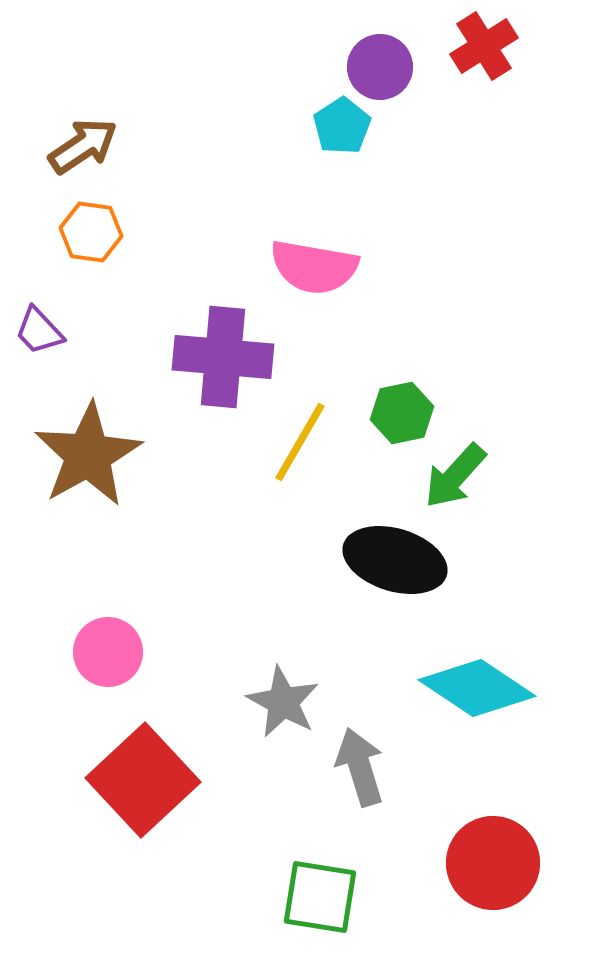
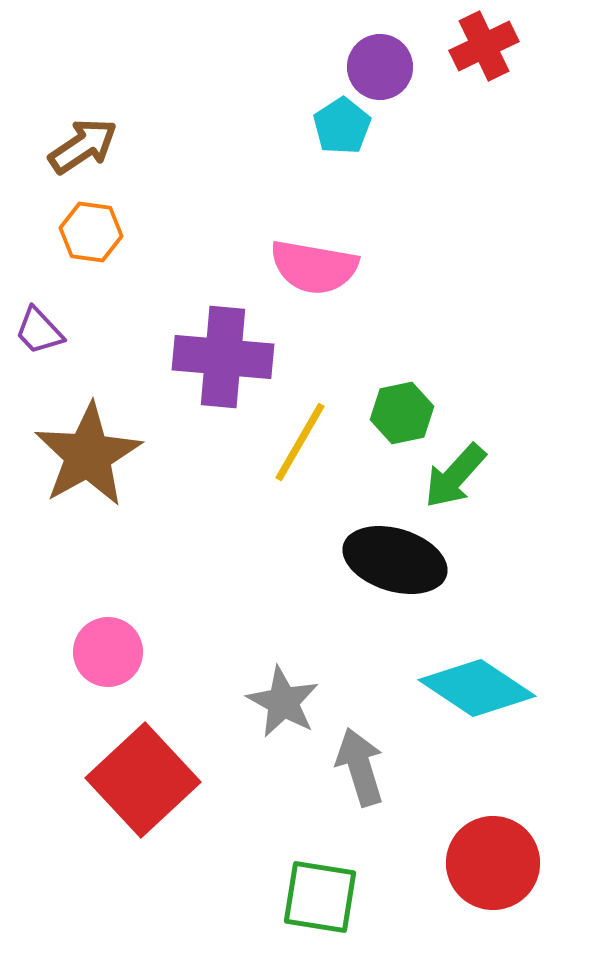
red cross: rotated 6 degrees clockwise
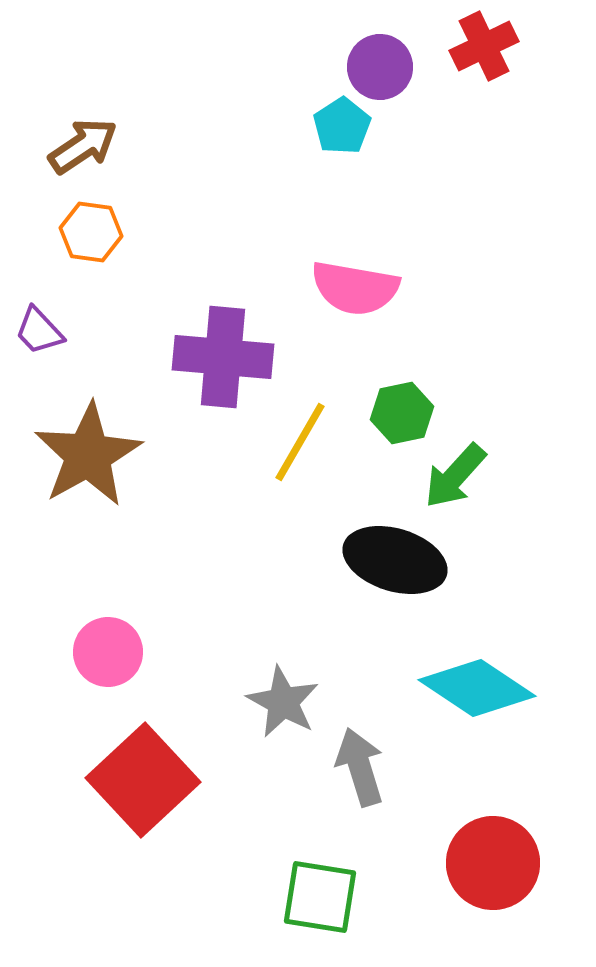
pink semicircle: moved 41 px right, 21 px down
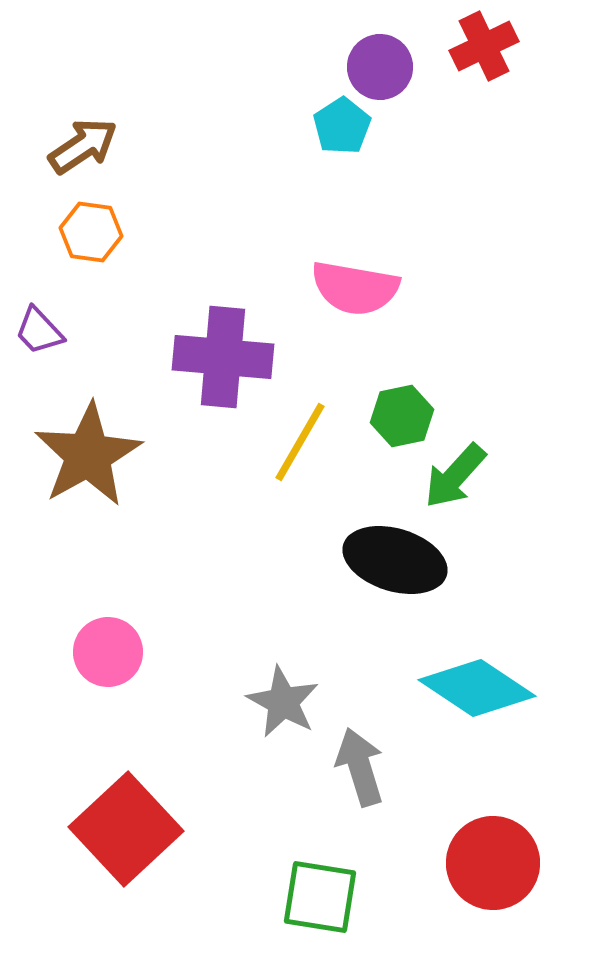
green hexagon: moved 3 px down
red square: moved 17 px left, 49 px down
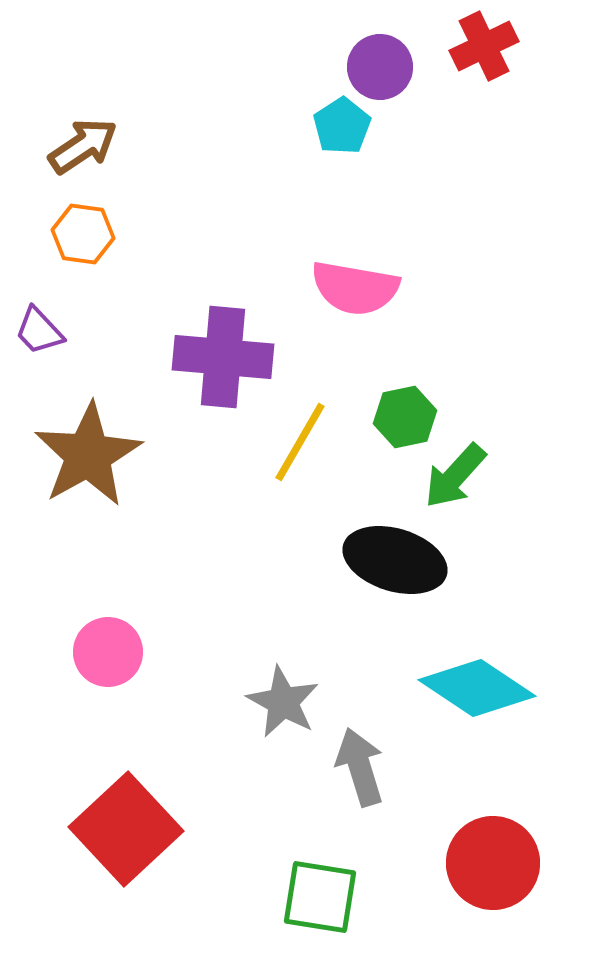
orange hexagon: moved 8 px left, 2 px down
green hexagon: moved 3 px right, 1 px down
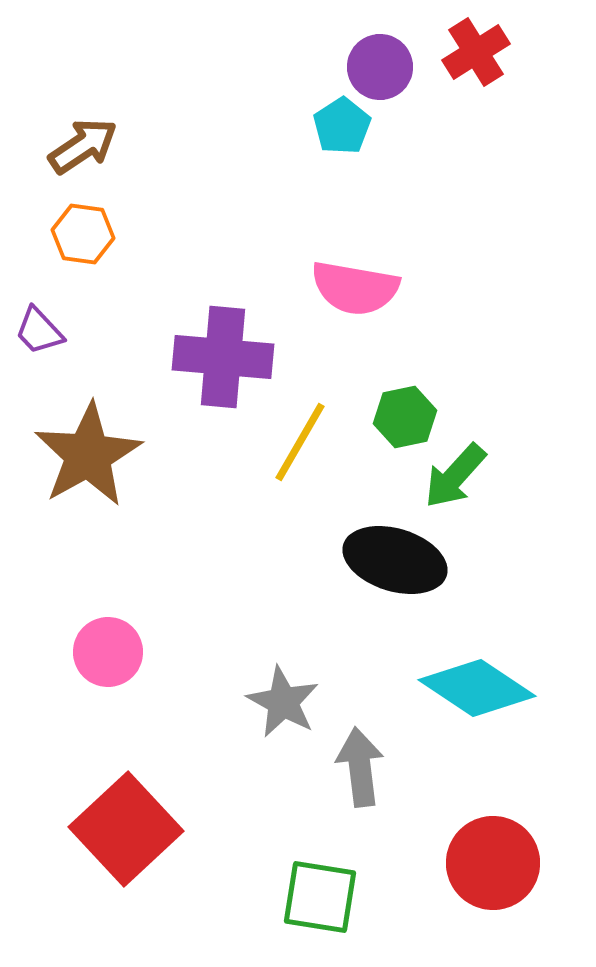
red cross: moved 8 px left, 6 px down; rotated 6 degrees counterclockwise
gray arrow: rotated 10 degrees clockwise
